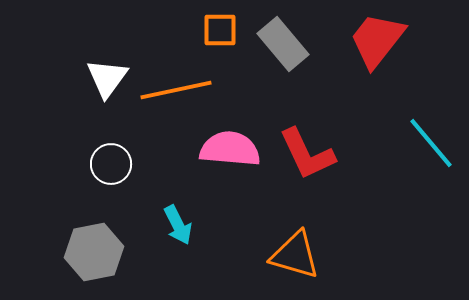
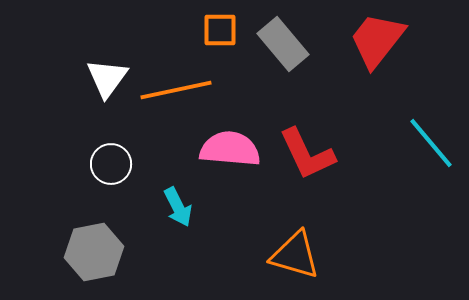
cyan arrow: moved 18 px up
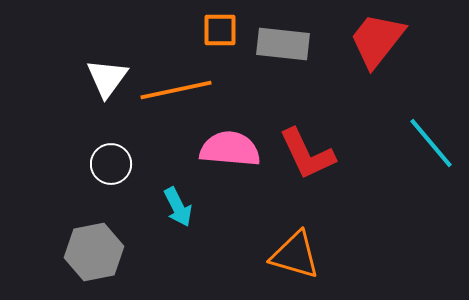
gray rectangle: rotated 44 degrees counterclockwise
